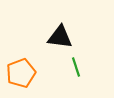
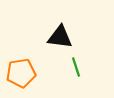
orange pentagon: rotated 12 degrees clockwise
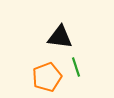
orange pentagon: moved 26 px right, 4 px down; rotated 12 degrees counterclockwise
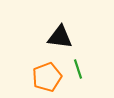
green line: moved 2 px right, 2 px down
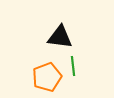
green line: moved 5 px left, 3 px up; rotated 12 degrees clockwise
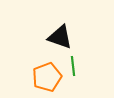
black triangle: rotated 12 degrees clockwise
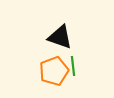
orange pentagon: moved 7 px right, 6 px up
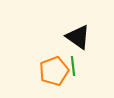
black triangle: moved 18 px right; rotated 16 degrees clockwise
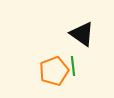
black triangle: moved 4 px right, 3 px up
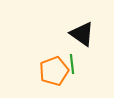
green line: moved 1 px left, 2 px up
